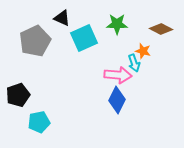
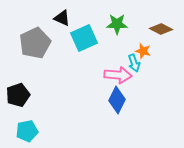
gray pentagon: moved 2 px down
cyan pentagon: moved 12 px left, 9 px down
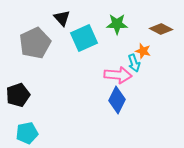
black triangle: rotated 24 degrees clockwise
cyan pentagon: moved 2 px down
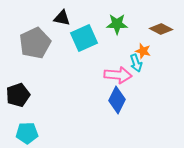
black triangle: rotated 36 degrees counterclockwise
cyan arrow: moved 2 px right
cyan pentagon: rotated 10 degrees clockwise
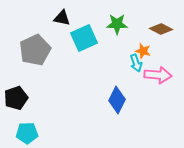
gray pentagon: moved 7 px down
pink arrow: moved 40 px right
black pentagon: moved 2 px left, 3 px down
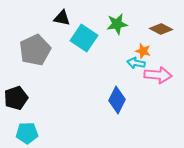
green star: rotated 10 degrees counterclockwise
cyan square: rotated 32 degrees counterclockwise
cyan arrow: rotated 120 degrees clockwise
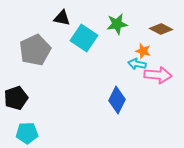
cyan arrow: moved 1 px right, 1 px down
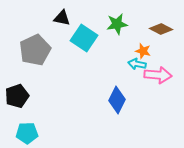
black pentagon: moved 1 px right, 2 px up
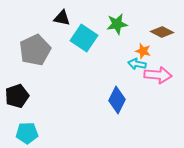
brown diamond: moved 1 px right, 3 px down
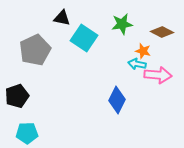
green star: moved 5 px right
